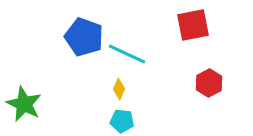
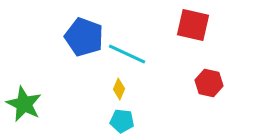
red square: rotated 24 degrees clockwise
red hexagon: rotated 20 degrees counterclockwise
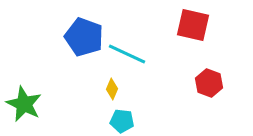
red hexagon: rotated 8 degrees clockwise
yellow diamond: moved 7 px left
